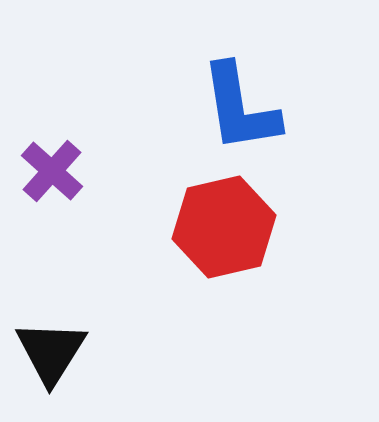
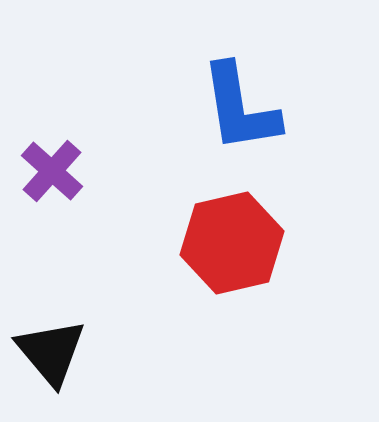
red hexagon: moved 8 px right, 16 px down
black triangle: rotated 12 degrees counterclockwise
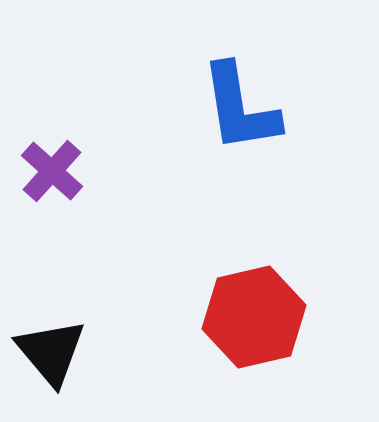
red hexagon: moved 22 px right, 74 px down
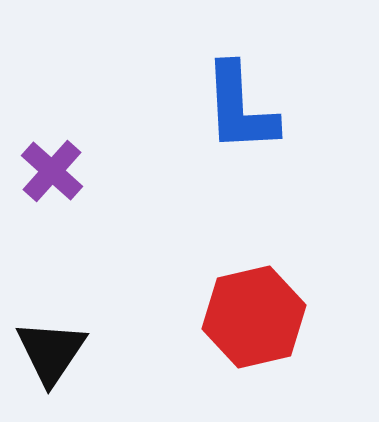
blue L-shape: rotated 6 degrees clockwise
black triangle: rotated 14 degrees clockwise
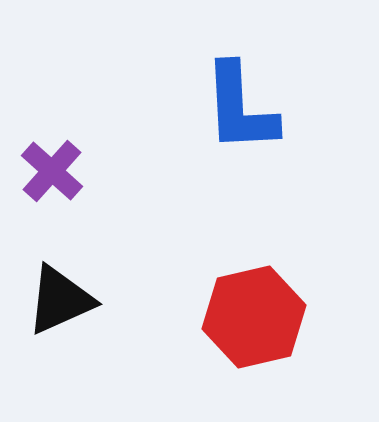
black triangle: moved 9 px right, 52 px up; rotated 32 degrees clockwise
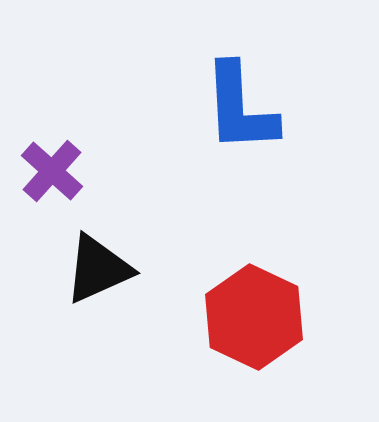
black triangle: moved 38 px right, 31 px up
red hexagon: rotated 22 degrees counterclockwise
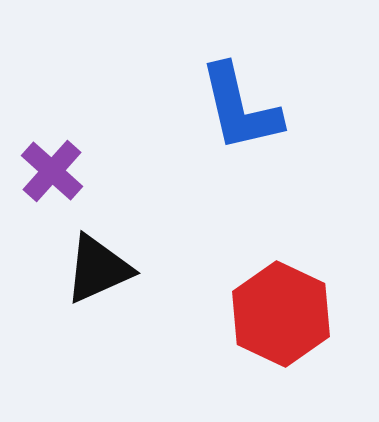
blue L-shape: rotated 10 degrees counterclockwise
red hexagon: moved 27 px right, 3 px up
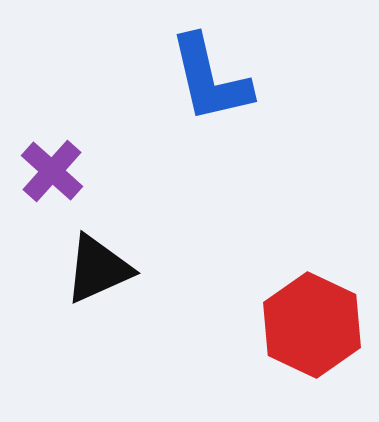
blue L-shape: moved 30 px left, 29 px up
red hexagon: moved 31 px right, 11 px down
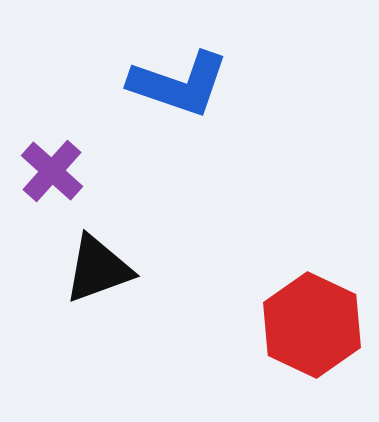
blue L-shape: moved 31 px left, 5 px down; rotated 58 degrees counterclockwise
black triangle: rotated 4 degrees clockwise
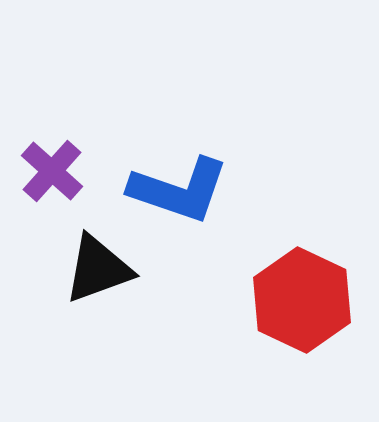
blue L-shape: moved 106 px down
red hexagon: moved 10 px left, 25 px up
